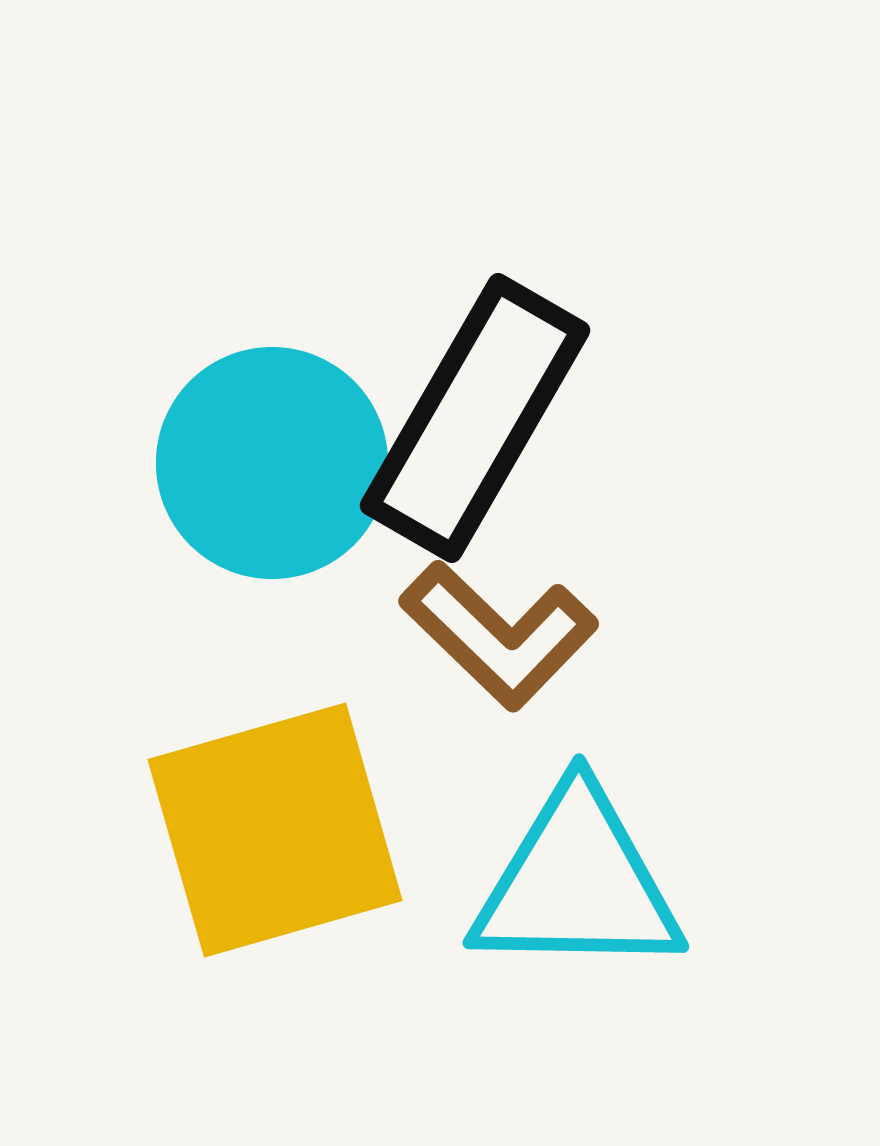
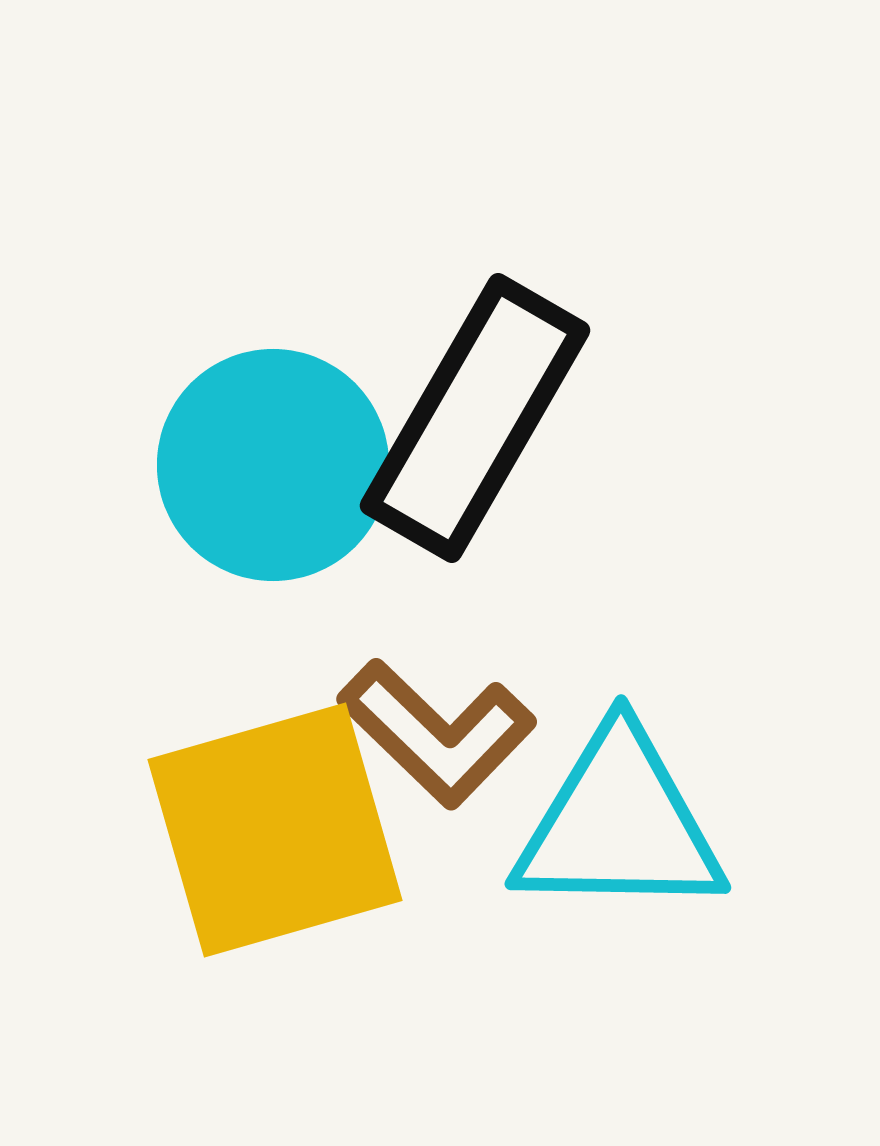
cyan circle: moved 1 px right, 2 px down
brown L-shape: moved 62 px left, 98 px down
cyan triangle: moved 42 px right, 59 px up
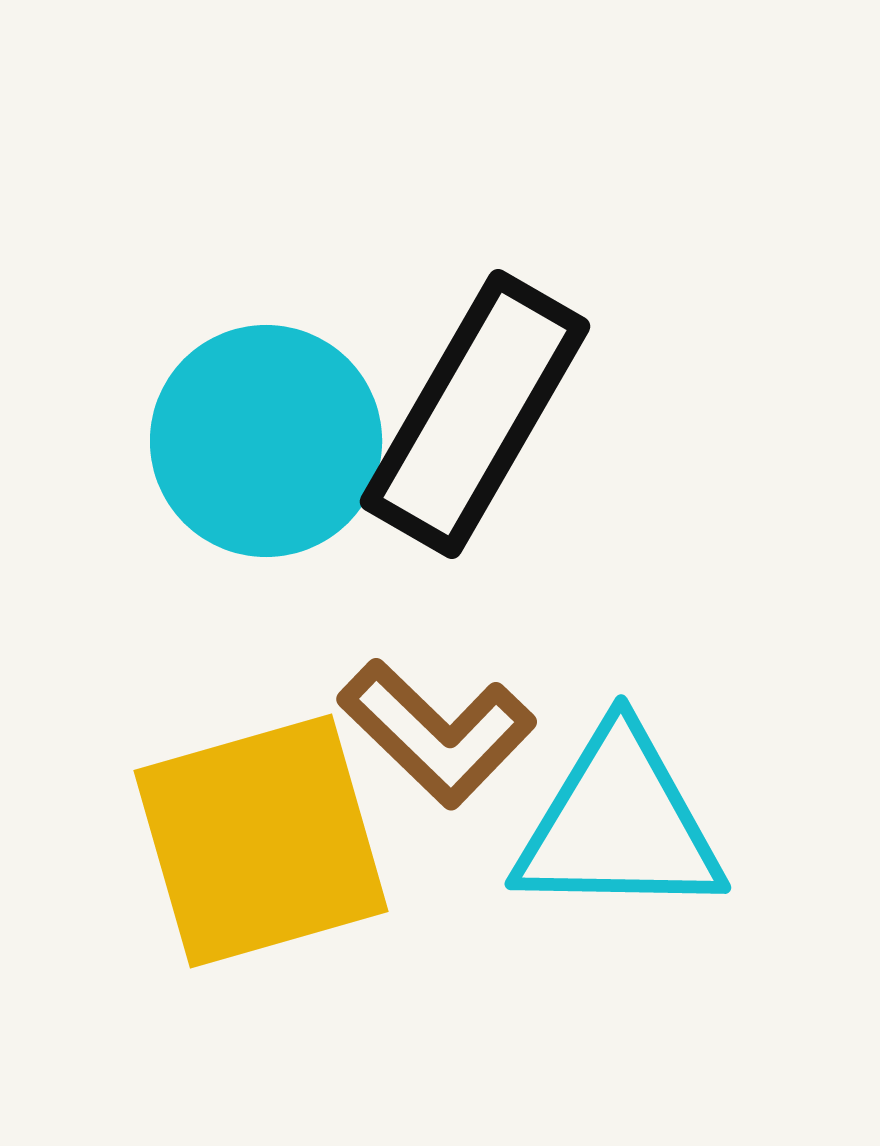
black rectangle: moved 4 px up
cyan circle: moved 7 px left, 24 px up
yellow square: moved 14 px left, 11 px down
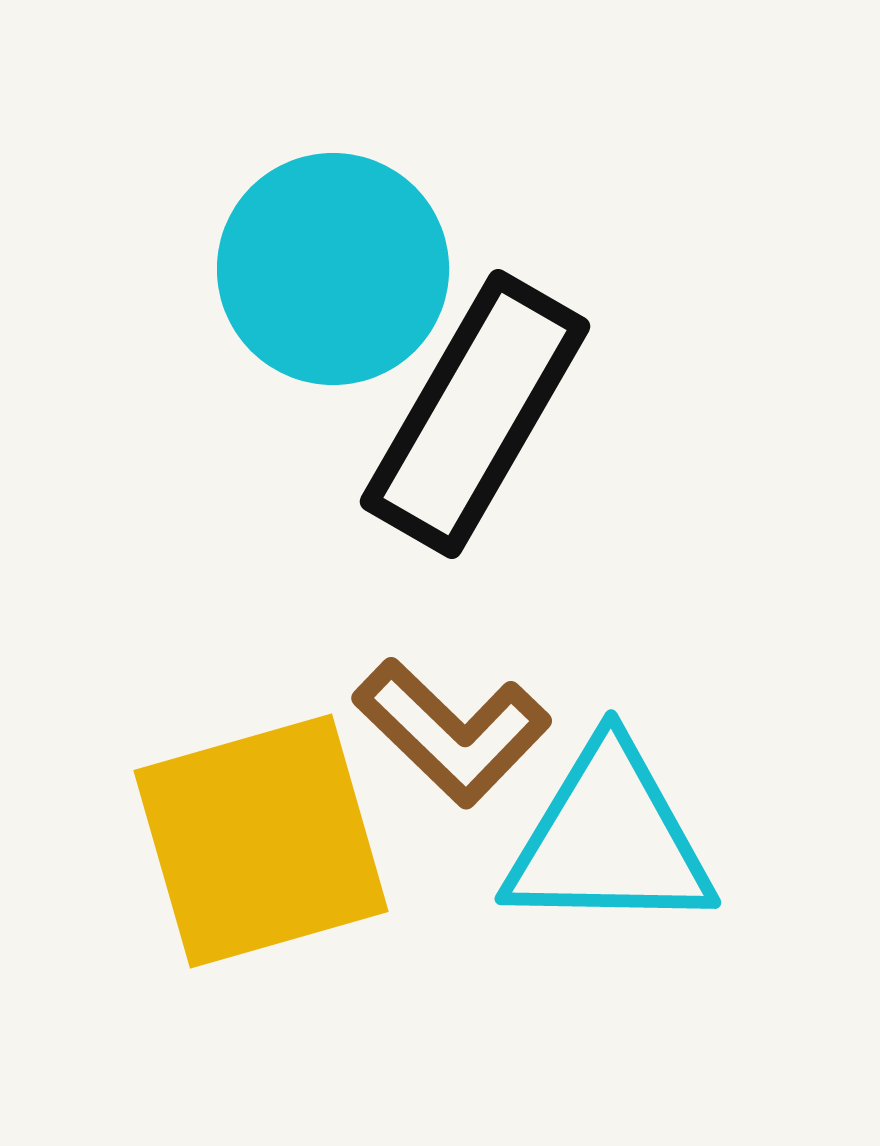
cyan circle: moved 67 px right, 172 px up
brown L-shape: moved 15 px right, 1 px up
cyan triangle: moved 10 px left, 15 px down
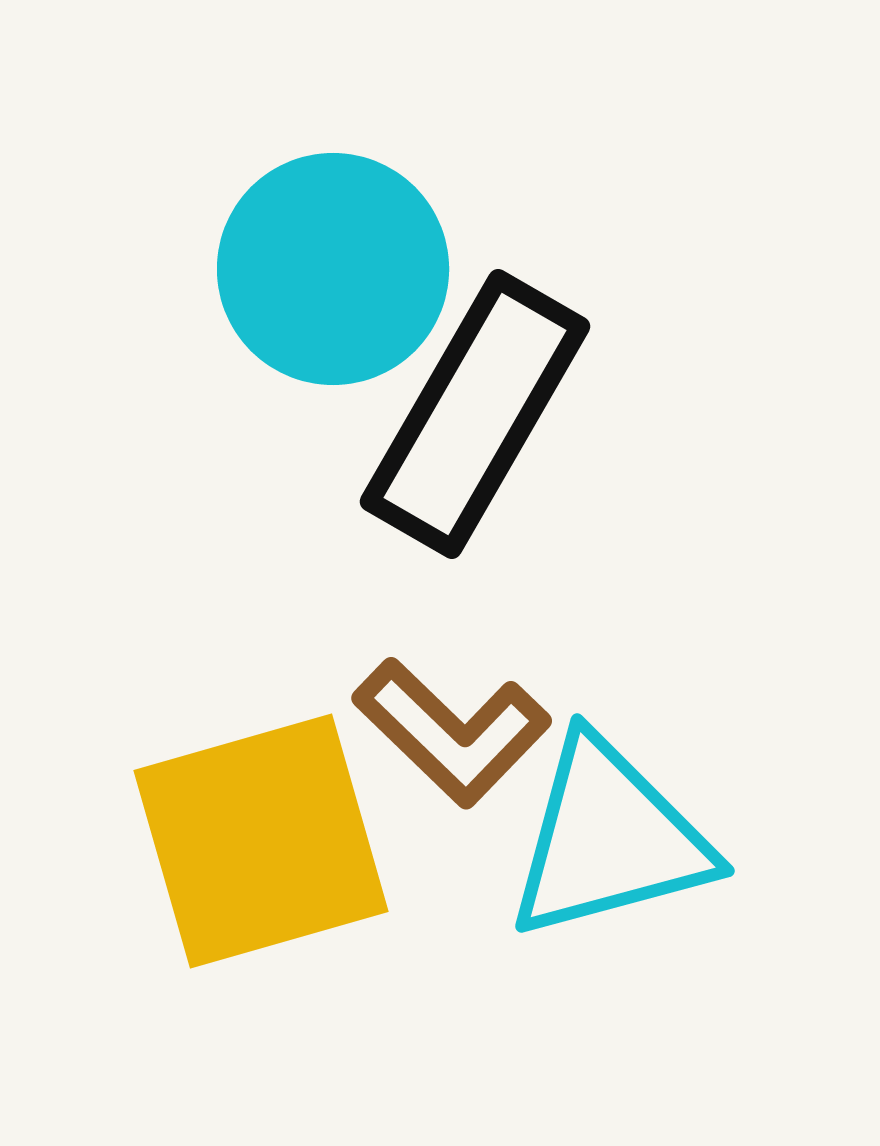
cyan triangle: rotated 16 degrees counterclockwise
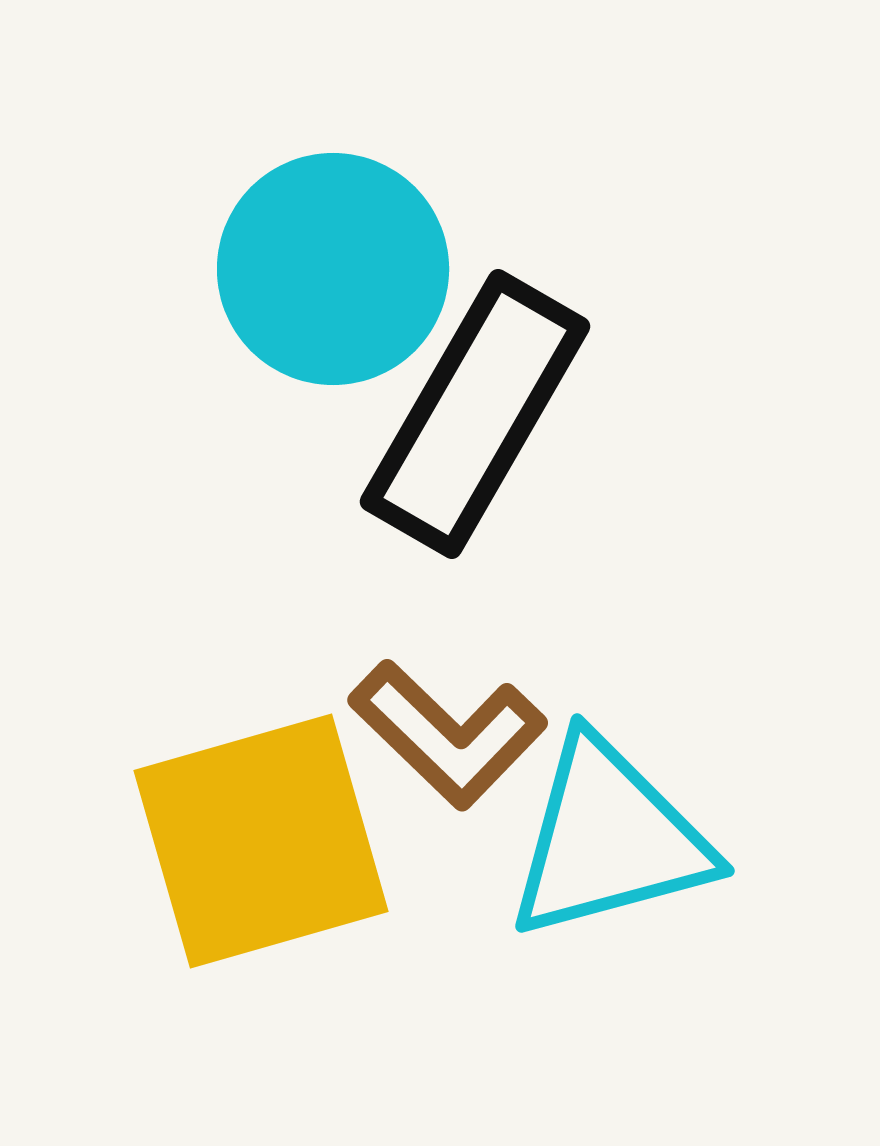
brown L-shape: moved 4 px left, 2 px down
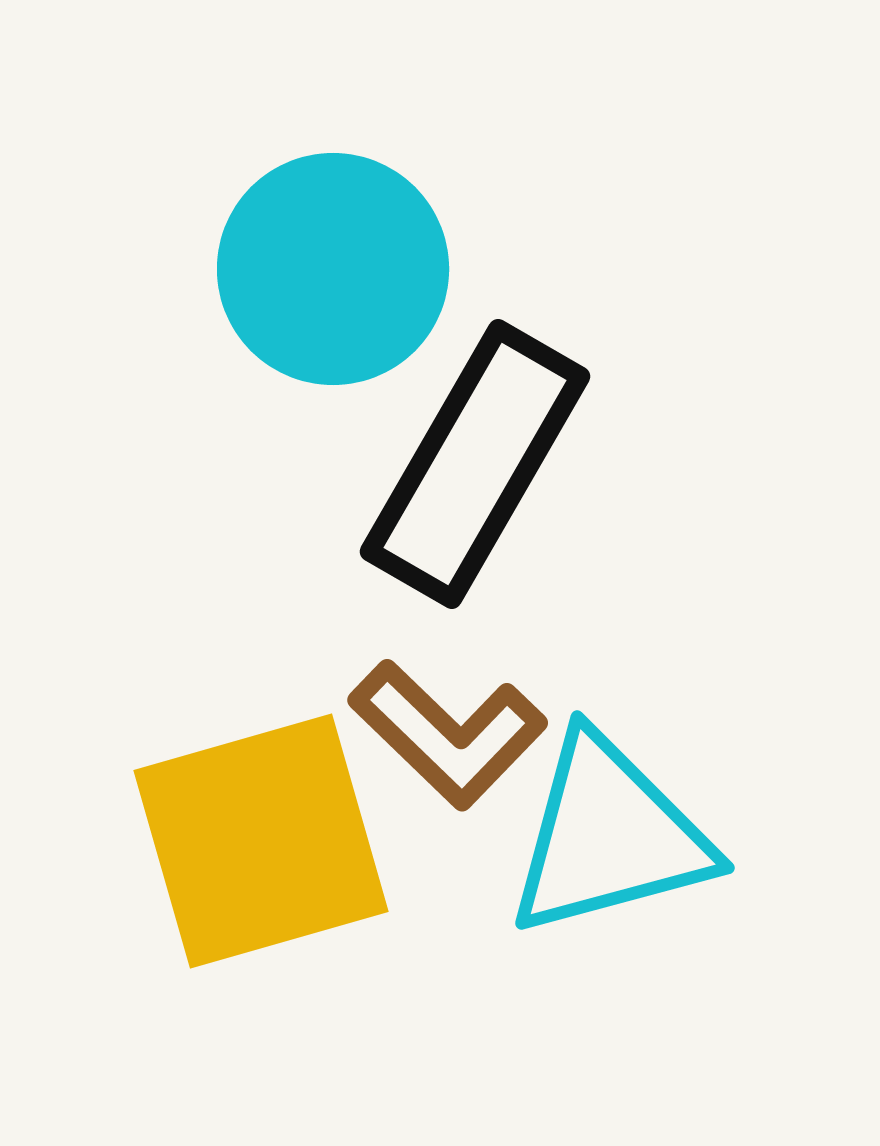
black rectangle: moved 50 px down
cyan triangle: moved 3 px up
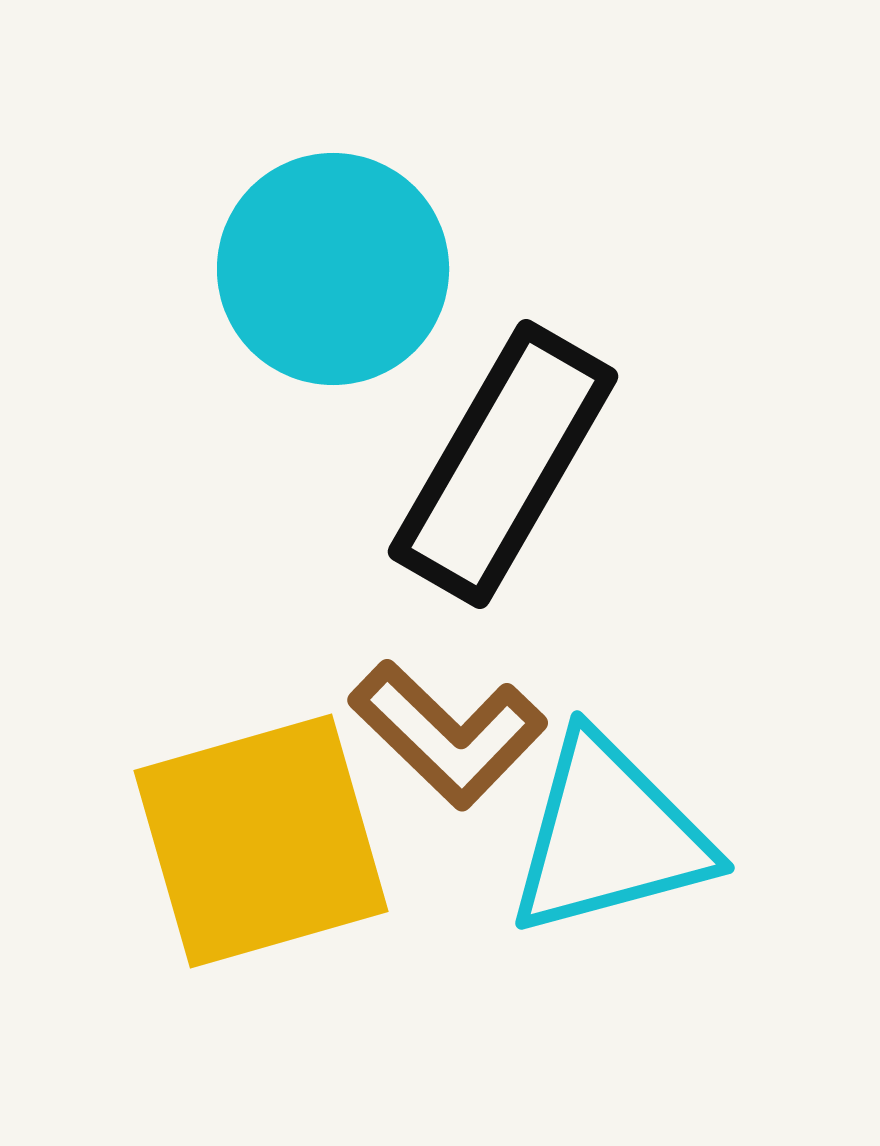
black rectangle: moved 28 px right
